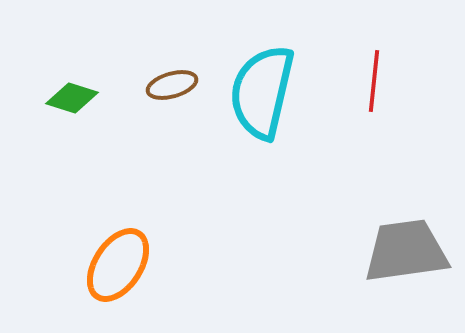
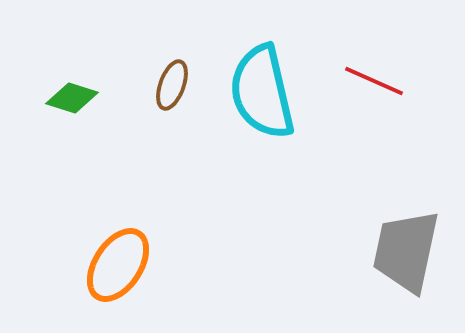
red line: rotated 72 degrees counterclockwise
brown ellipse: rotated 54 degrees counterclockwise
cyan semicircle: rotated 26 degrees counterclockwise
gray trapezoid: rotated 70 degrees counterclockwise
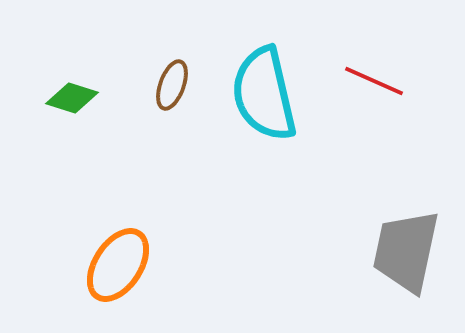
cyan semicircle: moved 2 px right, 2 px down
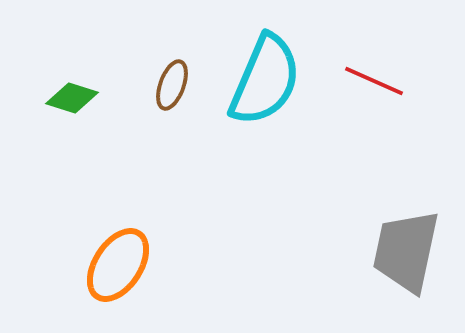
cyan semicircle: moved 1 px right, 14 px up; rotated 144 degrees counterclockwise
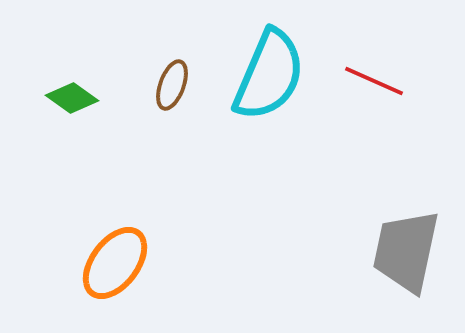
cyan semicircle: moved 4 px right, 5 px up
green diamond: rotated 18 degrees clockwise
orange ellipse: moved 3 px left, 2 px up; rotated 4 degrees clockwise
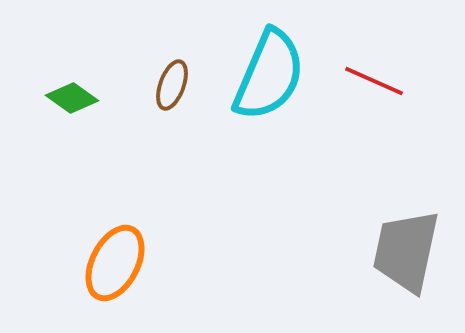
orange ellipse: rotated 10 degrees counterclockwise
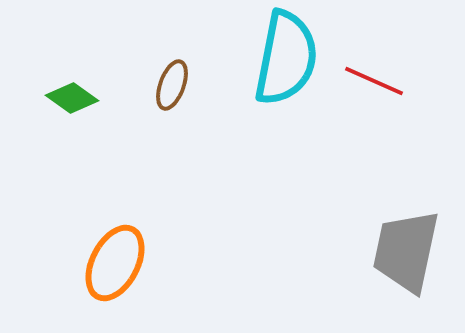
cyan semicircle: moved 17 px right, 17 px up; rotated 12 degrees counterclockwise
